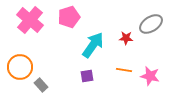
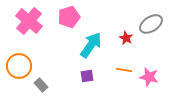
pink cross: moved 1 px left, 1 px down
red star: rotated 24 degrees clockwise
cyan arrow: moved 2 px left
orange circle: moved 1 px left, 1 px up
pink star: moved 1 px left, 1 px down
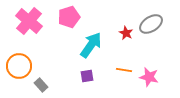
red star: moved 5 px up
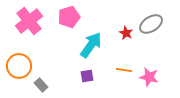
pink cross: rotated 12 degrees clockwise
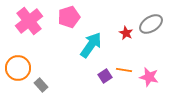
orange circle: moved 1 px left, 2 px down
purple square: moved 18 px right; rotated 24 degrees counterclockwise
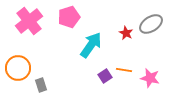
pink star: moved 1 px right, 1 px down
gray rectangle: rotated 24 degrees clockwise
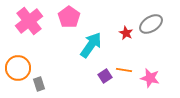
pink pentagon: rotated 20 degrees counterclockwise
gray rectangle: moved 2 px left, 1 px up
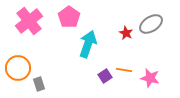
cyan arrow: moved 3 px left, 1 px up; rotated 16 degrees counterclockwise
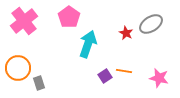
pink cross: moved 5 px left
orange line: moved 1 px down
pink star: moved 9 px right
gray rectangle: moved 1 px up
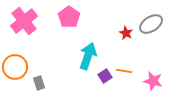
cyan arrow: moved 12 px down
orange circle: moved 3 px left, 1 px up
pink star: moved 6 px left, 3 px down
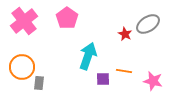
pink pentagon: moved 2 px left, 1 px down
gray ellipse: moved 3 px left
red star: moved 1 px left, 1 px down
orange circle: moved 7 px right
purple square: moved 2 px left, 3 px down; rotated 32 degrees clockwise
gray rectangle: rotated 24 degrees clockwise
